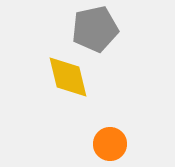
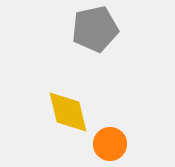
yellow diamond: moved 35 px down
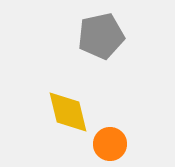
gray pentagon: moved 6 px right, 7 px down
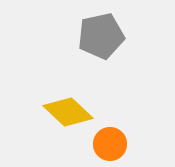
yellow diamond: rotated 33 degrees counterclockwise
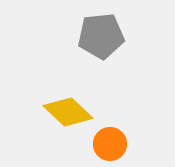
gray pentagon: rotated 6 degrees clockwise
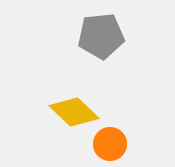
yellow diamond: moved 6 px right
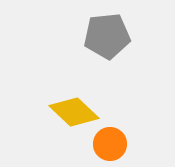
gray pentagon: moved 6 px right
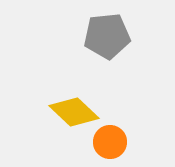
orange circle: moved 2 px up
